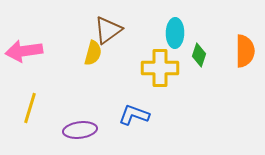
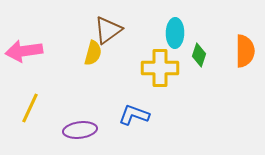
yellow line: rotated 8 degrees clockwise
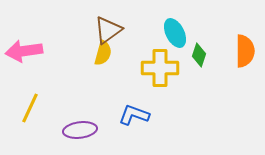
cyan ellipse: rotated 28 degrees counterclockwise
yellow semicircle: moved 10 px right
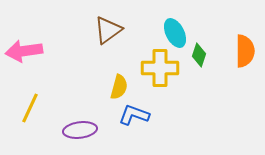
yellow semicircle: moved 16 px right, 34 px down
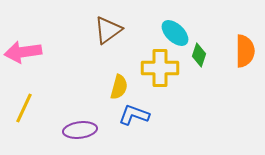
cyan ellipse: rotated 20 degrees counterclockwise
pink arrow: moved 1 px left, 1 px down
yellow line: moved 6 px left
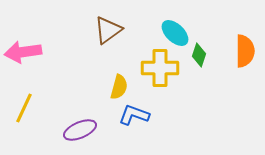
purple ellipse: rotated 16 degrees counterclockwise
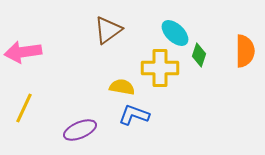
yellow semicircle: moved 3 px right; rotated 95 degrees counterclockwise
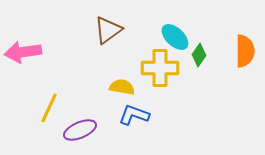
cyan ellipse: moved 4 px down
green diamond: rotated 15 degrees clockwise
yellow line: moved 25 px right
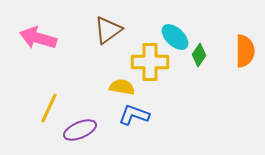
pink arrow: moved 15 px right, 14 px up; rotated 24 degrees clockwise
yellow cross: moved 10 px left, 6 px up
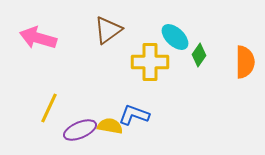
orange semicircle: moved 11 px down
yellow semicircle: moved 12 px left, 39 px down
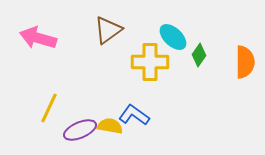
cyan ellipse: moved 2 px left
blue L-shape: rotated 16 degrees clockwise
